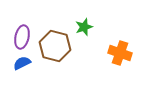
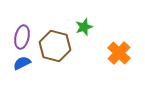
orange cross: moved 1 px left; rotated 25 degrees clockwise
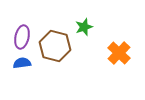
blue semicircle: rotated 18 degrees clockwise
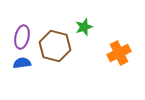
orange cross: rotated 20 degrees clockwise
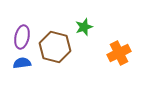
brown hexagon: moved 1 px down
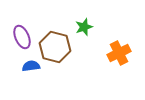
purple ellipse: rotated 35 degrees counterclockwise
blue semicircle: moved 9 px right, 3 px down
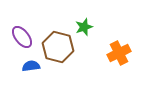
purple ellipse: rotated 15 degrees counterclockwise
brown hexagon: moved 3 px right
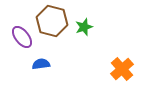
brown hexagon: moved 6 px left, 26 px up
orange cross: moved 3 px right, 16 px down; rotated 15 degrees counterclockwise
blue semicircle: moved 10 px right, 2 px up
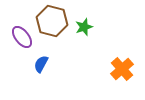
blue semicircle: rotated 54 degrees counterclockwise
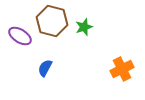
purple ellipse: moved 2 px left, 1 px up; rotated 20 degrees counterclockwise
blue semicircle: moved 4 px right, 4 px down
orange cross: rotated 15 degrees clockwise
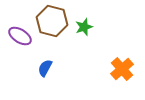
orange cross: rotated 15 degrees counterclockwise
